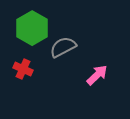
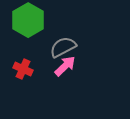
green hexagon: moved 4 px left, 8 px up
pink arrow: moved 32 px left, 9 px up
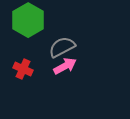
gray semicircle: moved 1 px left
pink arrow: rotated 15 degrees clockwise
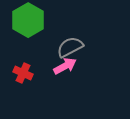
gray semicircle: moved 8 px right
red cross: moved 4 px down
